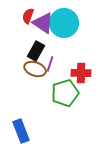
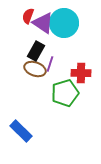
blue rectangle: rotated 25 degrees counterclockwise
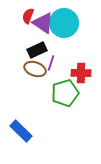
black rectangle: moved 1 px right, 1 px up; rotated 36 degrees clockwise
purple line: moved 1 px right, 1 px up
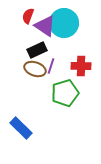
purple triangle: moved 2 px right, 3 px down
purple line: moved 3 px down
red cross: moved 7 px up
blue rectangle: moved 3 px up
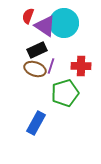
blue rectangle: moved 15 px right, 5 px up; rotated 75 degrees clockwise
